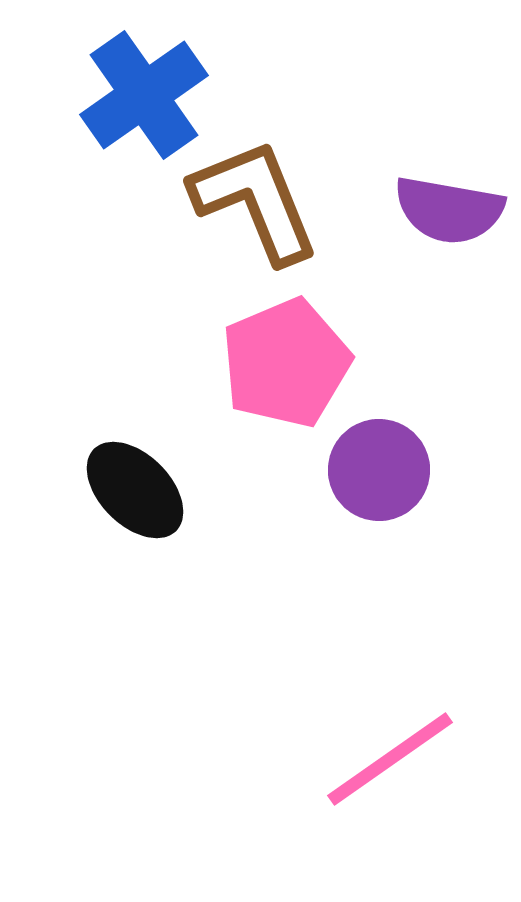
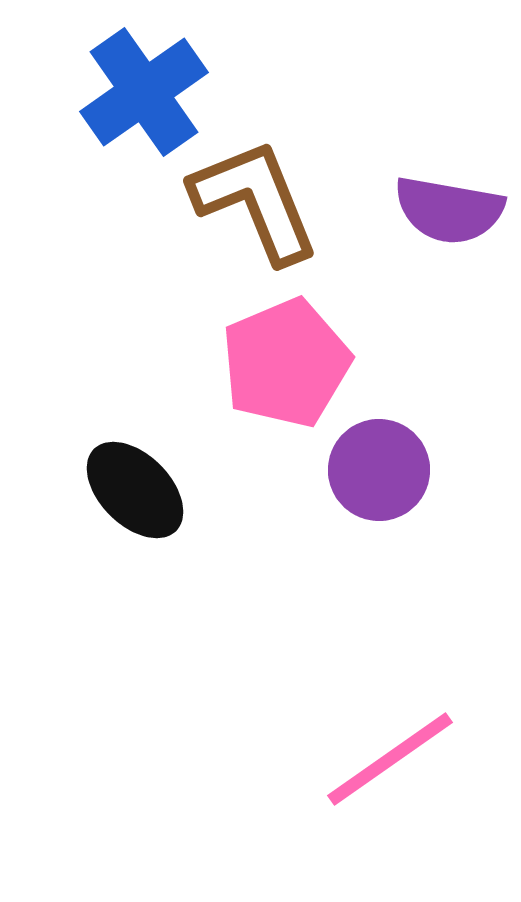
blue cross: moved 3 px up
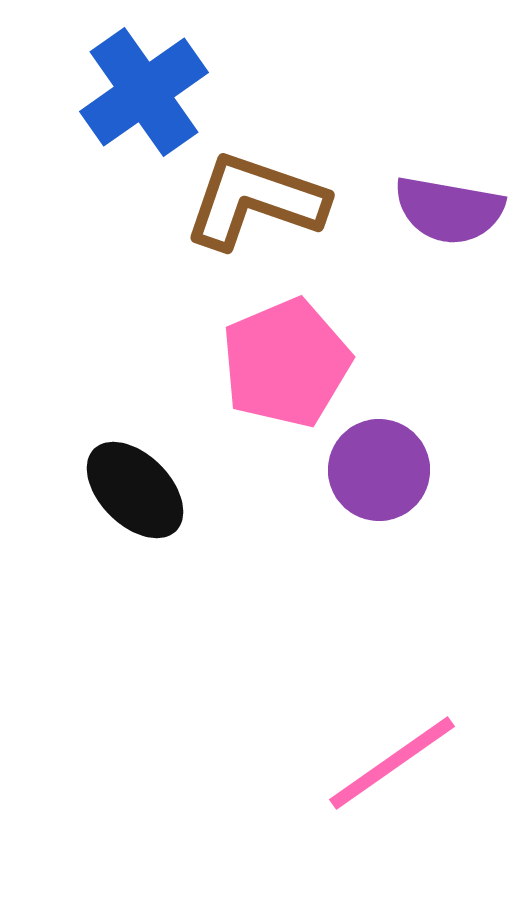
brown L-shape: rotated 49 degrees counterclockwise
pink line: moved 2 px right, 4 px down
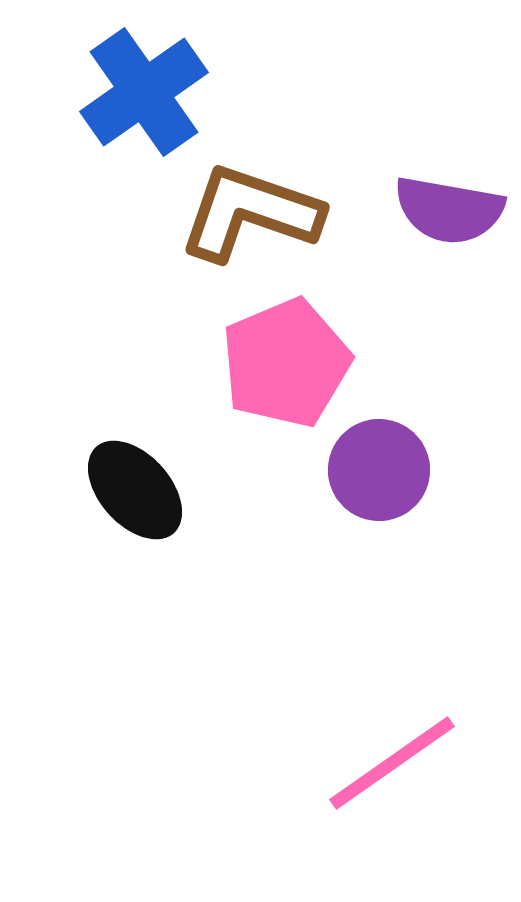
brown L-shape: moved 5 px left, 12 px down
black ellipse: rotated 3 degrees clockwise
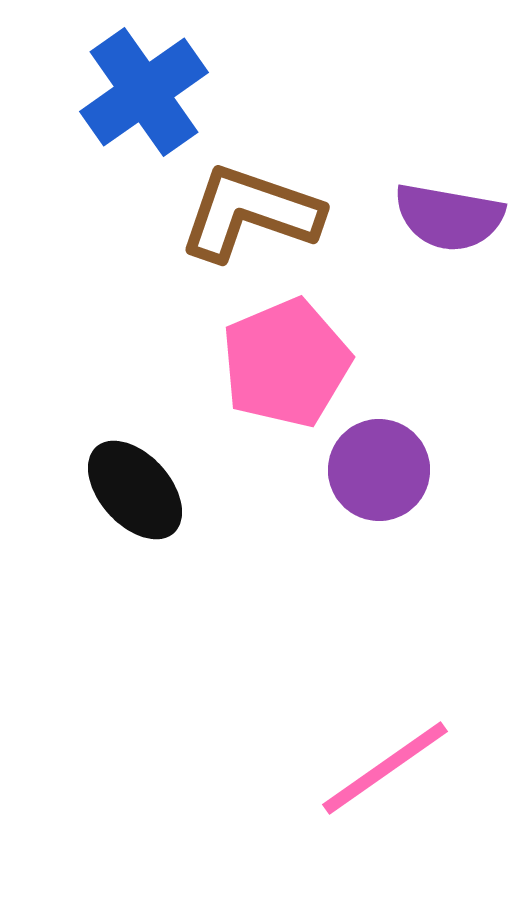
purple semicircle: moved 7 px down
pink line: moved 7 px left, 5 px down
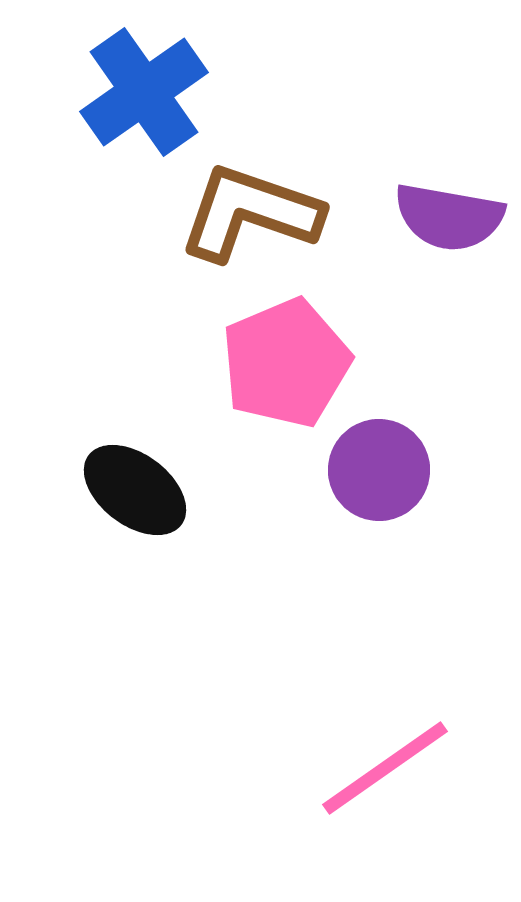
black ellipse: rotated 11 degrees counterclockwise
